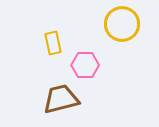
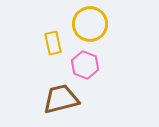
yellow circle: moved 32 px left
pink hexagon: rotated 20 degrees clockwise
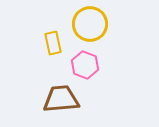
brown trapezoid: rotated 9 degrees clockwise
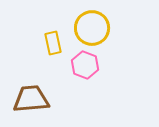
yellow circle: moved 2 px right, 4 px down
brown trapezoid: moved 30 px left
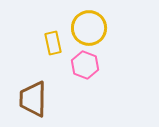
yellow circle: moved 3 px left
brown trapezoid: moved 2 px right; rotated 84 degrees counterclockwise
